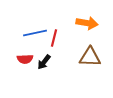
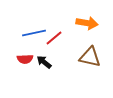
blue line: moved 1 px left
red line: rotated 36 degrees clockwise
brown triangle: rotated 10 degrees clockwise
black arrow: rotated 91 degrees clockwise
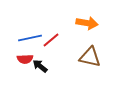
blue line: moved 4 px left, 5 px down
red line: moved 3 px left, 2 px down
black arrow: moved 4 px left, 4 px down
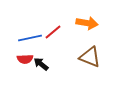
red line: moved 2 px right, 8 px up
brown triangle: rotated 10 degrees clockwise
black arrow: moved 1 px right, 2 px up
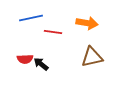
red line: rotated 48 degrees clockwise
blue line: moved 1 px right, 20 px up
brown triangle: moved 2 px right; rotated 35 degrees counterclockwise
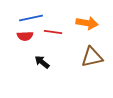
red semicircle: moved 23 px up
black arrow: moved 1 px right, 2 px up
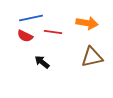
red semicircle: rotated 28 degrees clockwise
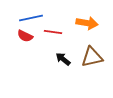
black arrow: moved 21 px right, 3 px up
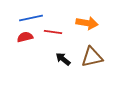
red semicircle: moved 1 px down; rotated 140 degrees clockwise
